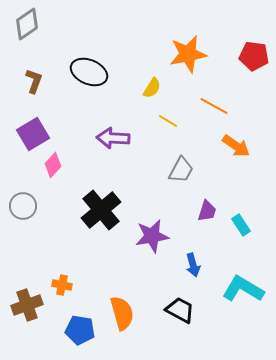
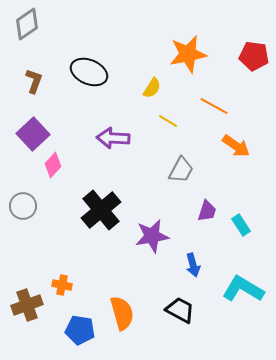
purple square: rotated 12 degrees counterclockwise
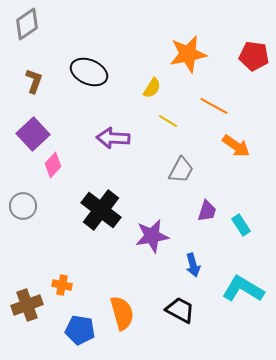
black cross: rotated 12 degrees counterclockwise
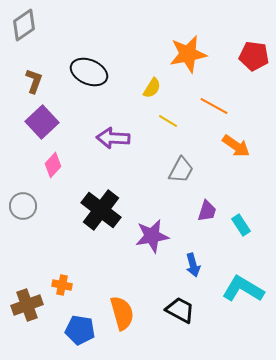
gray diamond: moved 3 px left, 1 px down
purple square: moved 9 px right, 12 px up
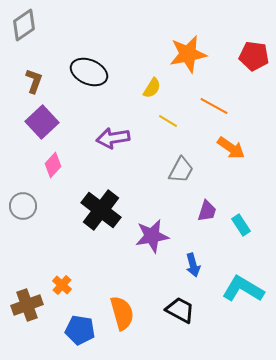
purple arrow: rotated 12 degrees counterclockwise
orange arrow: moved 5 px left, 2 px down
orange cross: rotated 30 degrees clockwise
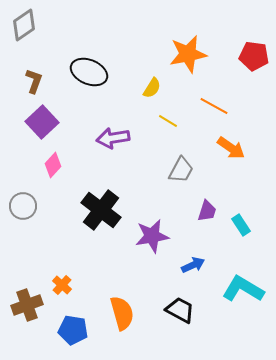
blue arrow: rotated 100 degrees counterclockwise
blue pentagon: moved 7 px left
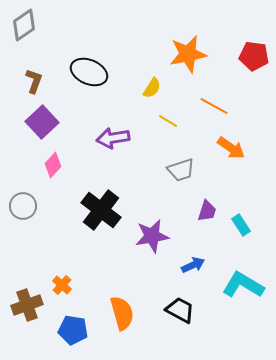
gray trapezoid: rotated 44 degrees clockwise
cyan L-shape: moved 4 px up
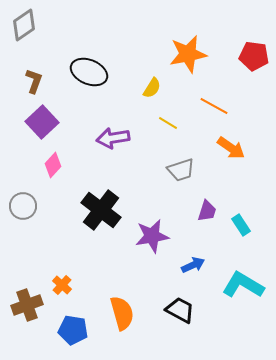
yellow line: moved 2 px down
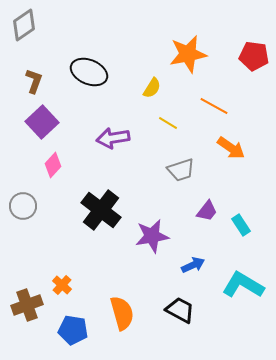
purple trapezoid: rotated 20 degrees clockwise
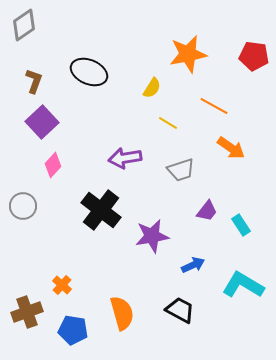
purple arrow: moved 12 px right, 20 px down
brown cross: moved 7 px down
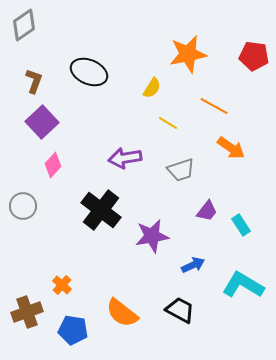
orange semicircle: rotated 144 degrees clockwise
